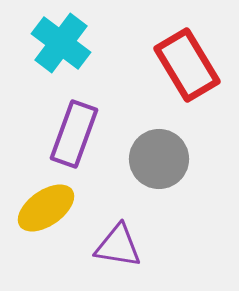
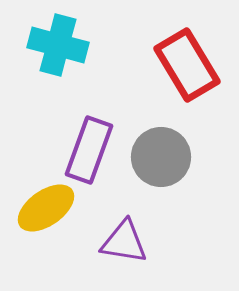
cyan cross: moved 3 px left, 2 px down; rotated 22 degrees counterclockwise
purple rectangle: moved 15 px right, 16 px down
gray circle: moved 2 px right, 2 px up
purple triangle: moved 6 px right, 4 px up
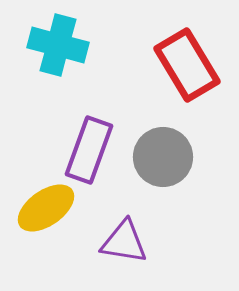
gray circle: moved 2 px right
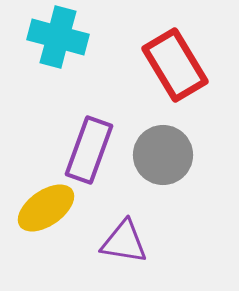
cyan cross: moved 8 px up
red rectangle: moved 12 px left
gray circle: moved 2 px up
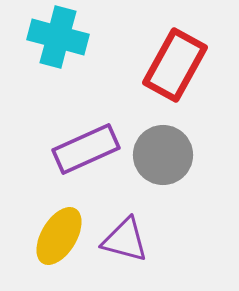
red rectangle: rotated 60 degrees clockwise
purple rectangle: moved 3 px left, 1 px up; rotated 46 degrees clockwise
yellow ellipse: moved 13 px right, 28 px down; rotated 24 degrees counterclockwise
purple triangle: moved 1 px right, 2 px up; rotated 6 degrees clockwise
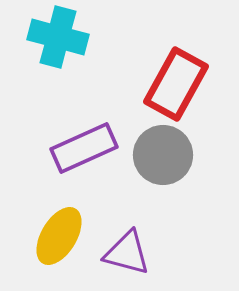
red rectangle: moved 1 px right, 19 px down
purple rectangle: moved 2 px left, 1 px up
purple triangle: moved 2 px right, 13 px down
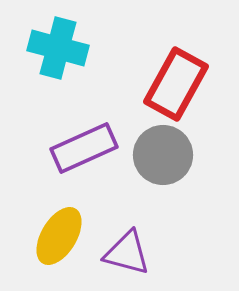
cyan cross: moved 11 px down
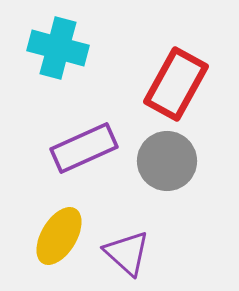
gray circle: moved 4 px right, 6 px down
purple triangle: rotated 27 degrees clockwise
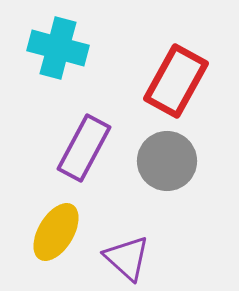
red rectangle: moved 3 px up
purple rectangle: rotated 38 degrees counterclockwise
yellow ellipse: moved 3 px left, 4 px up
purple triangle: moved 5 px down
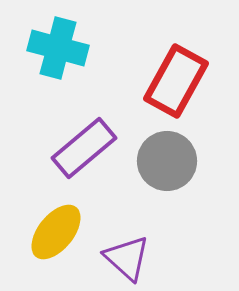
purple rectangle: rotated 22 degrees clockwise
yellow ellipse: rotated 8 degrees clockwise
